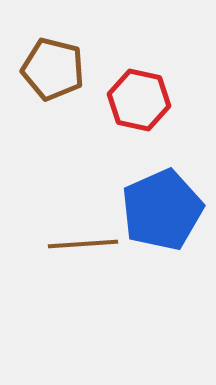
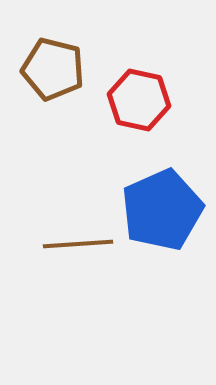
brown line: moved 5 px left
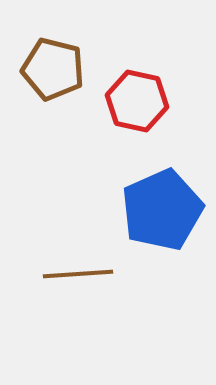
red hexagon: moved 2 px left, 1 px down
brown line: moved 30 px down
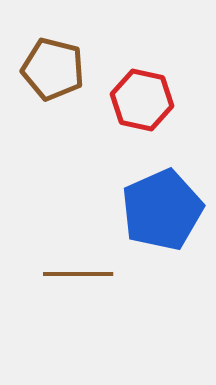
red hexagon: moved 5 px right, 1 px up
brown line: rotated 4 degrees clockwise
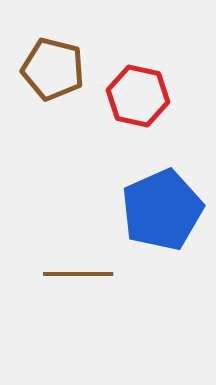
red hexagon: moved 4 px left, 4 px up
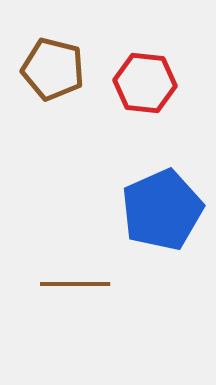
red hexagon: moved 7 px right, 13 px up; rotated 6 degrees counterclockwise
brown line: moved 3 px left, 10 px down
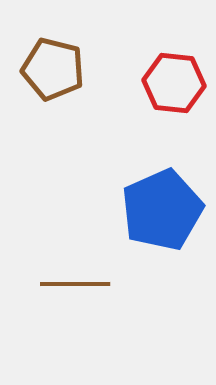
red hexagon: moved 29 px right
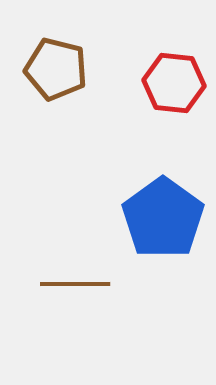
brown pentagon: moved 3 px right
blue pentagon: moved 1 px right, 8 px down; rotated 12 degrees counterclockwise
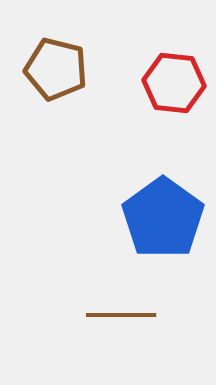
brown line: moved 46 px right, 31 px down
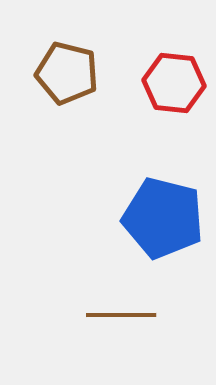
brown pentagon: moved 11 px right, 4 px down
blue pentagon: rotated 22 degrees counterclockwise
